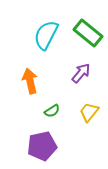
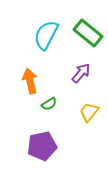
green semicircle: moved 3 px left, 7 px up
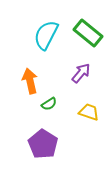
yellow trapezoid: rotated 70 degrees clockwise
purple pentagon: moved 1 px right, 2 px up; rotated 28 degrees counterclockwise
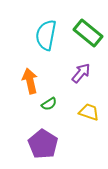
cyan semicircle: rotated 16 degrees counterclockwise
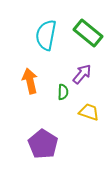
purple arrow: moved 1 px right, 1 px down
green semicircle: moved 14 px right, 12 px up; rotated 56 degrees counterclockwise
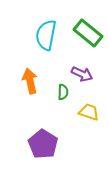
purple arrow: rotated 75 degrees clockwise
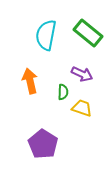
yellow trapezoid: moved 7 px left, 4 px up
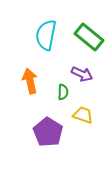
green rectangle: moved 1 px right, 4 px down
yellow trapezoid: moved 1 px right, 7 px down
purple pentagon: moved 5 px right, 12 px up
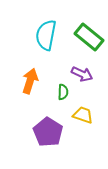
orange arrow: rotated 30 degrees clockwise
